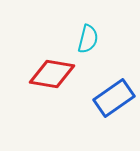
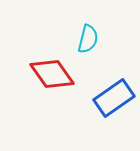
red diamond: rotated 45 degrees clockwise
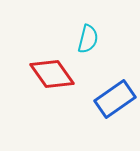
blue rectangle: moved 1 px right, 1 px down
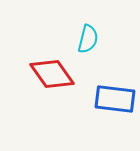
blue rectangle: rotated 42 degrees clockwise
